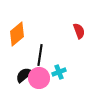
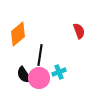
orange diamond: moved 1 px right
black semicircle: rotated 84 degrees counterclockwise
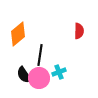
red semicircle: rotated 21 degrees clockwise
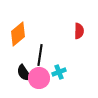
black semicircle: moved 2 px up
